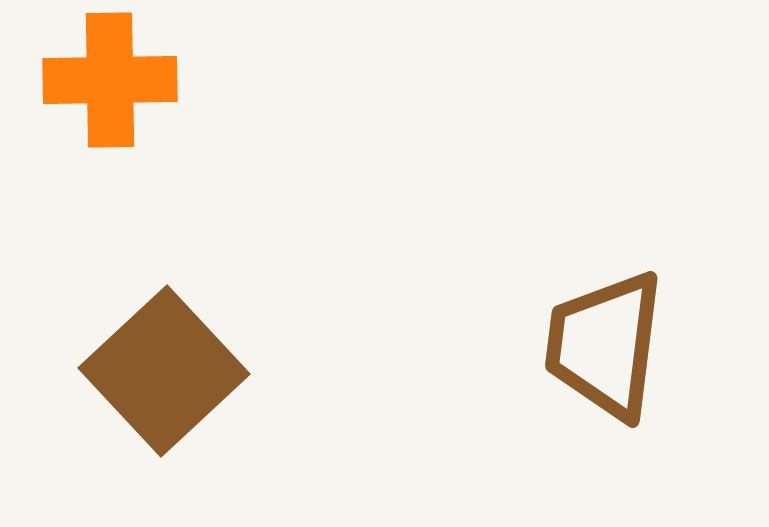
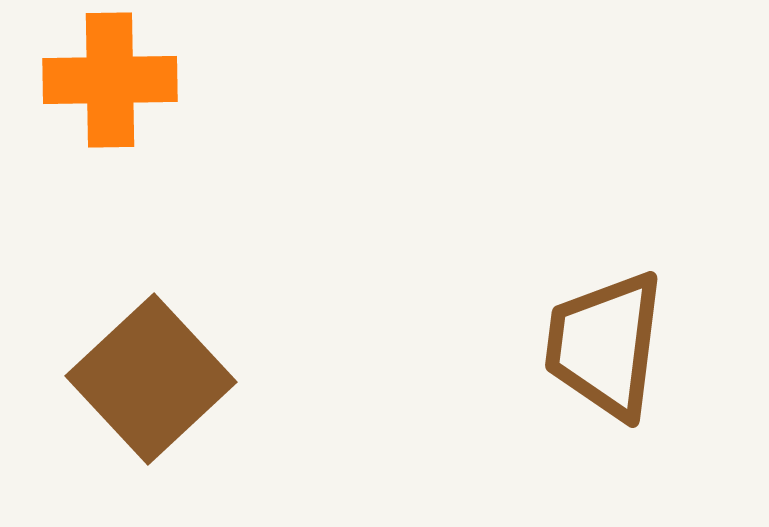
brown square: moved 13 px left, 8 px down
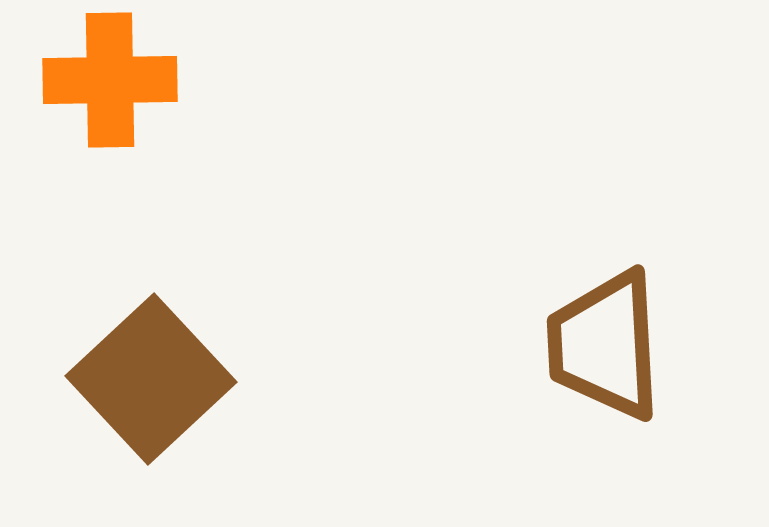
brown trapezoid: rotated 10 degrees counterclockwise
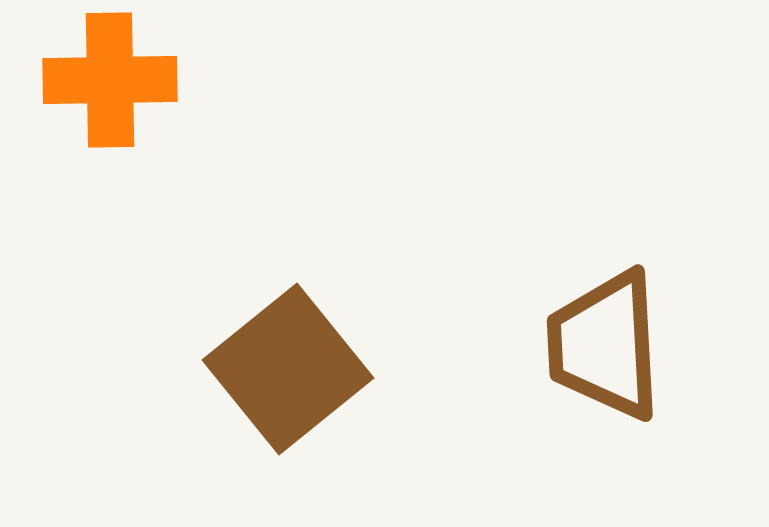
brown square: moved 137 px right, 10 px up; rotated 4 degrees clockwise
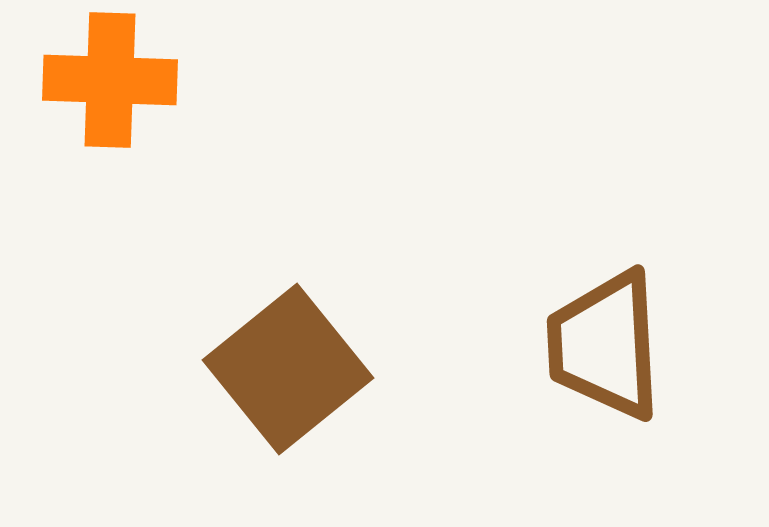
orange cross: rotated 3 degrees clockwise
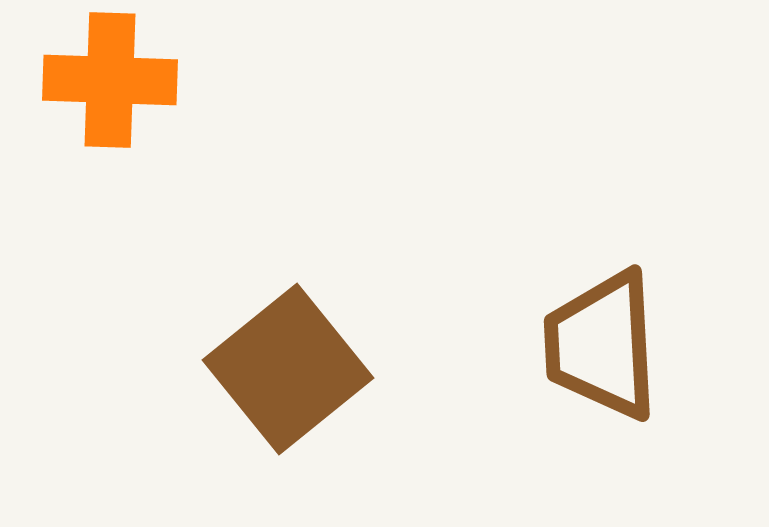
brown trapezoid: moved 3 px left
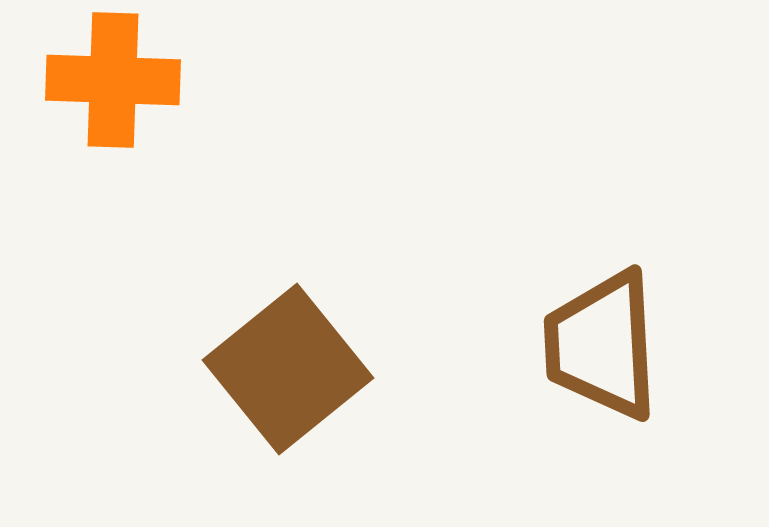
orange cross: moved 3 px right
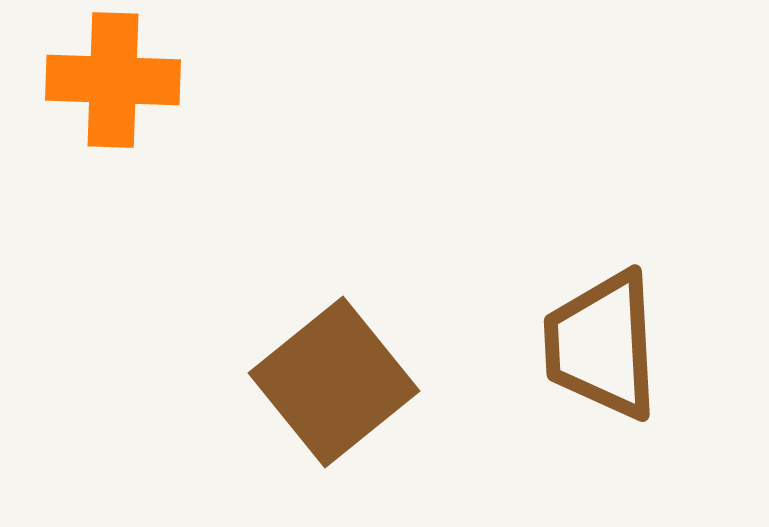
brown square: moved 46 px right, 13 px down
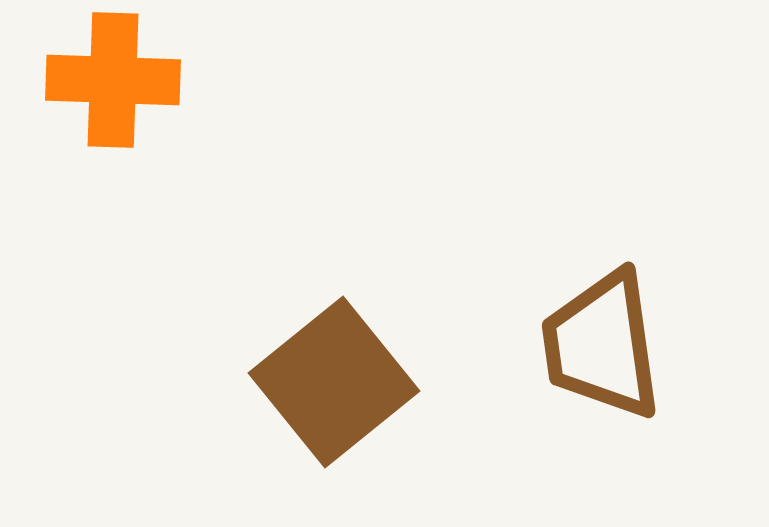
brown trapezoid: rotated 5 degrees counterclockwise
